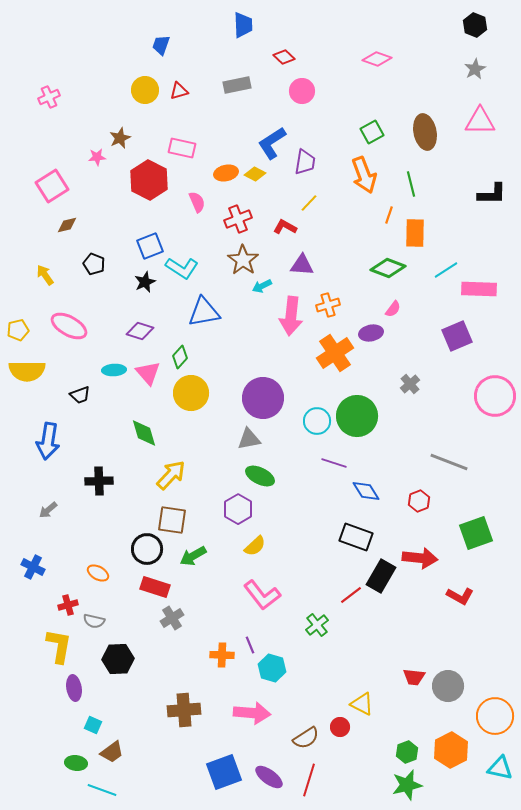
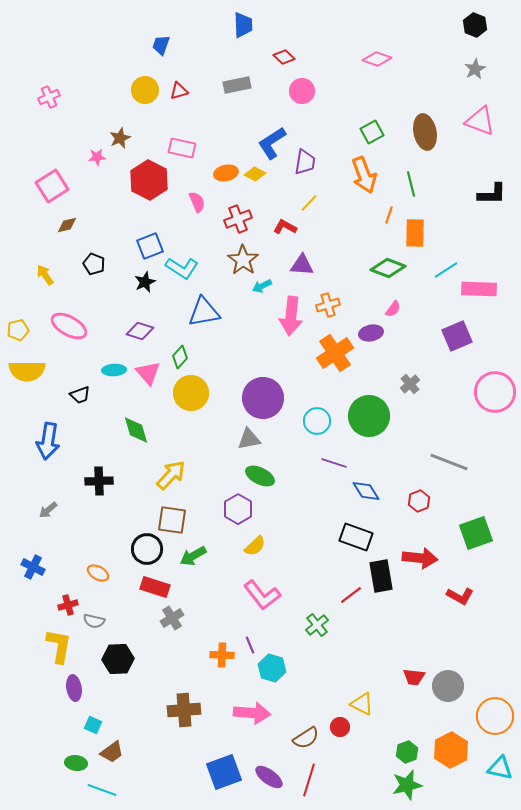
pink triangle at (480, 121): rotated 20 degrees clockwise
pink circle at (495, 396): moved 4 px up
green circle at (357, 416): moved 12 px right
green diamond at (144, 433): moved 8 px left, 3 px up
black rectangle at (381, 576): rotated 40 degrees counterclockwise
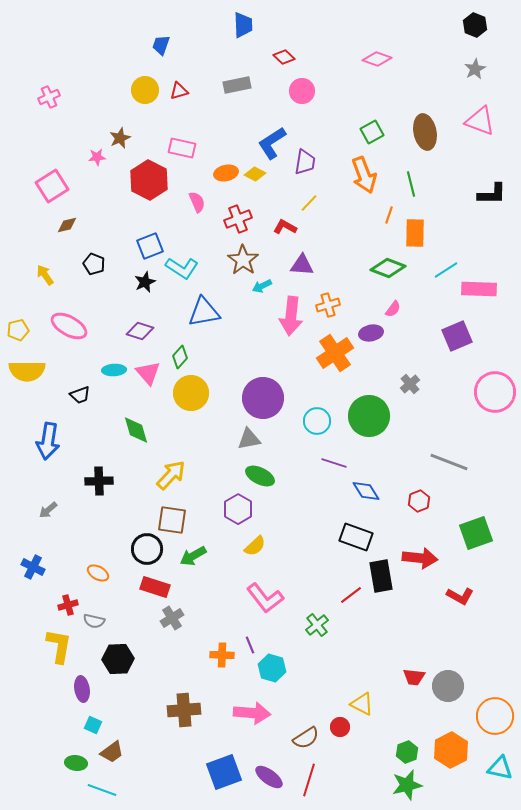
pink L-shape at (262, 595): moved 3 px right, 3 px down
purple ellipse at (74, 688): moved 8 px right, 1 px down
